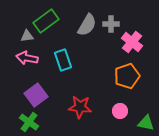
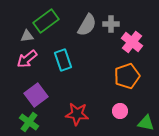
pink arrow: moved 1 px down; rotated 50 degrees counterclockwise
red star: moved 3 px left, 7 px down
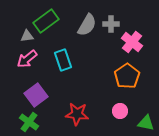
orange pentagon: rotated 15 degrees counterclockwise
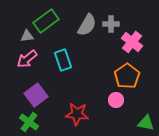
pink circle: moved 4 px left, 11 px up
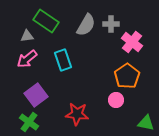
green rectangle: rotated 70 degrees clockwise
gray semicircle: moved 1 px left
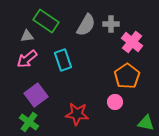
pink circle: moved 1 px left, 2 px down
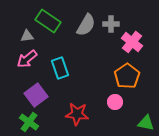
green rectangle: moved 2 px right
cyan rectangle: moved 3 px left, 8 px down
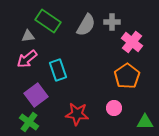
gray cross: moved 1 px right, 2 px up
gray triangle: moved 1 px right
cyan rectangle: moved 2 px left, 2 px down
pink circle: moved 1 px left, 6 px down
green triangle: moved 1 px left, 1 px up; rotated 12 degrees counterclockwise
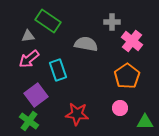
gray semicircle: moved 19 px down; rotated 110 degrees counterclockwise
pink cross: moved 1 px up
pink arrow: moved 2 px right
pink circle: moved 6 px right
green cross: moved 1 px up
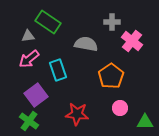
green rectangle: moved 1 px down
orange pentagon: moved 16 px left
